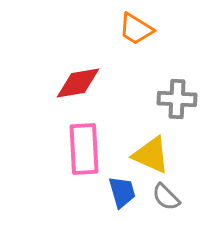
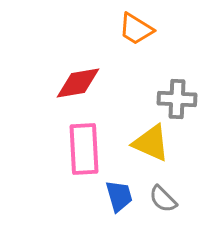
yellow triangle: moved 12 px up
blue trapezoid: moved 3 px left, 4 px down
gray semicircle: moved 3 px left, 2 px down
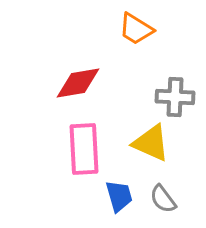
gray cross: moved 2 px left, 2 px up
gray semicircle: rotated 8 degrees clockwise
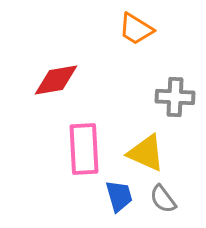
red diamond: moved 22 px left, 3 px up
yellow triangle: moved 5 px left, 10 px down
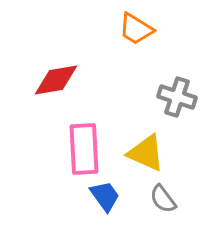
gray cross: moved 2 px right; rotated 15 degrees clockwise
blue trapezoid: moved 14 px left; rotated 20 degrees counterclockwise
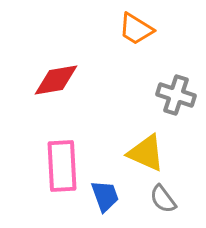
gray cross: moved 1 px left, 2 px up
pink rectangle: moved 22 px left, 17 px down
blue trapezoid: rotated 16 degrees clockwise
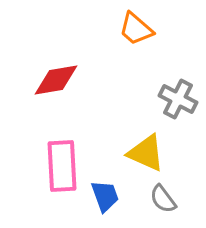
orange trapezoid: rotated 9 degrees clockwise
gray cross: moved 2 px right, 4 px down; rotated 9 degrees clockwise
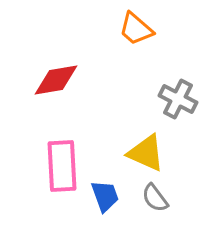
gray semicircle: moved 8 px left, 1 px up
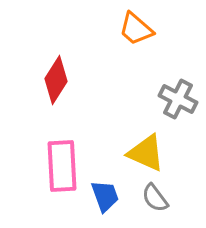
red diamond: rotated 48 degrees counterclockwise
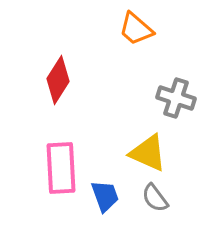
red diamond: moved 2 px right
gray cross: moved 2 px left, 1 px up; rotated 9 degrees counterclockwise
yellow triangle: moved 2 px right
pink rectangle: moved 1 px left, 2 px down
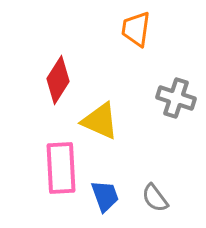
orange trapezoid: rotated 57 degrees clockwise
yellow triangle: moved 48 px left, 32 px up
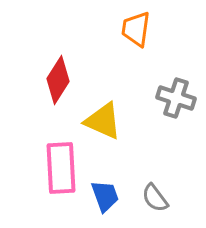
yellow triangle: moved 3 px right
